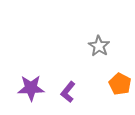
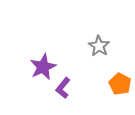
purple star: moved 12 px right, 21 px up; rotated 24 degrees counterclockwise
purple L-shape: moved 5 px left, 4 px up
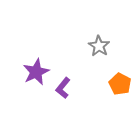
purple star: moved 7 px left, 5 px down
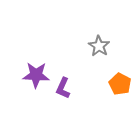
purple star: moved 3 px down; rotated 28 degrees clockwise
purple L-shape: rotated 15 degrees counterclockwise
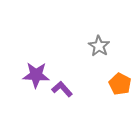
purple L-shape: moved 1 px left, 1 px down; rotated 115 degrees clockwise
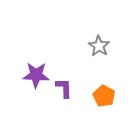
orange pentagon: moved 16 px left, 12 px down
purple L-shape: moved 2 px right, 1 px up; rotated 40 degrees clockwise
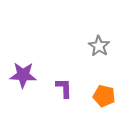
purple star: moved 13 px left
orange pentagon: rotated 15 degrees counterclockwise
